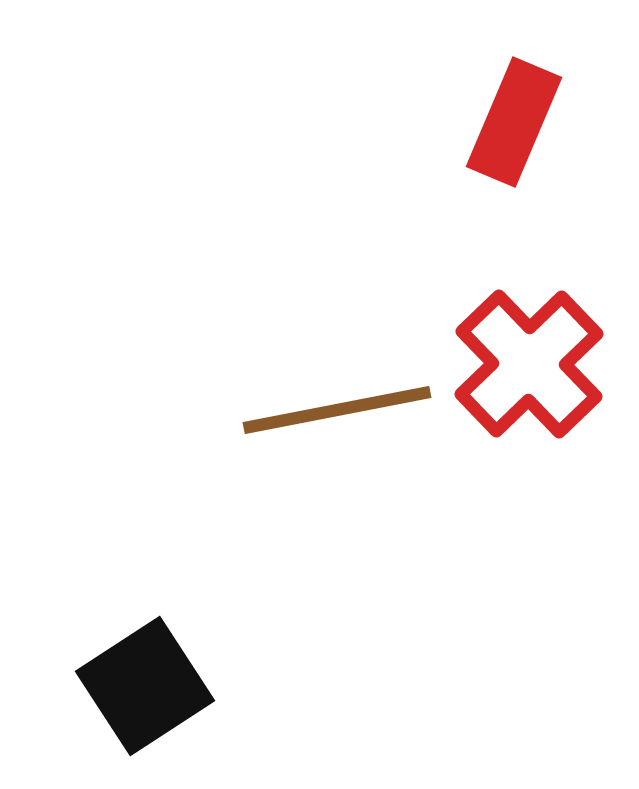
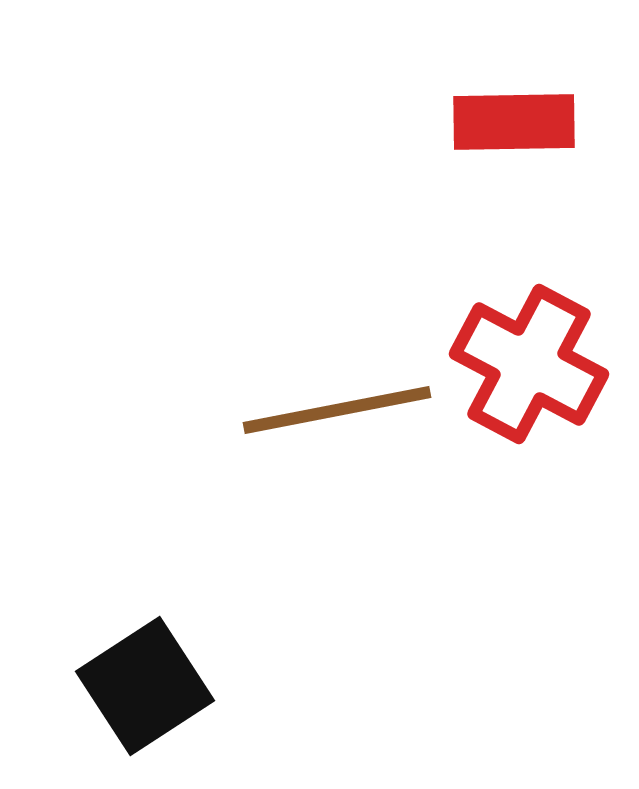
red rectangle: rotated 66 degrees clockwise
red cross: rotated 18 degrees counterclockwise
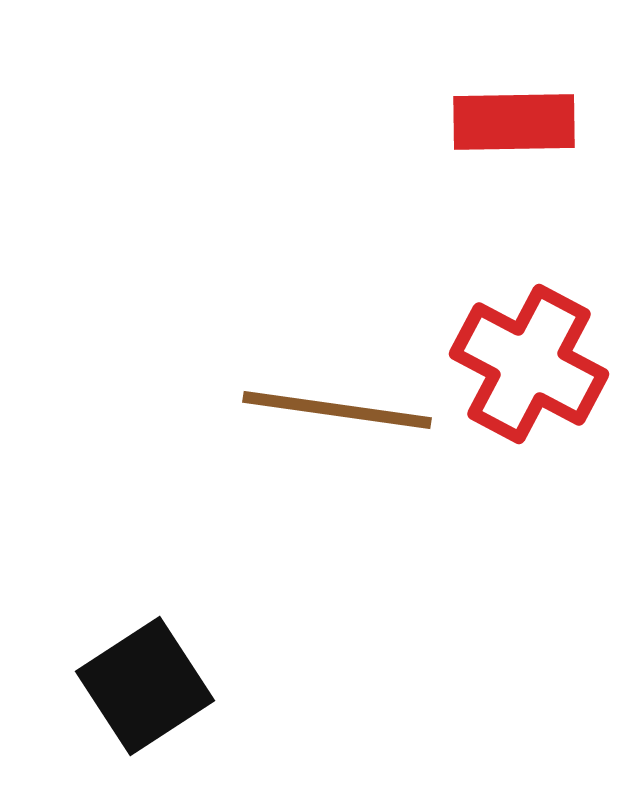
brown line: rotated 19 degrees clockwise
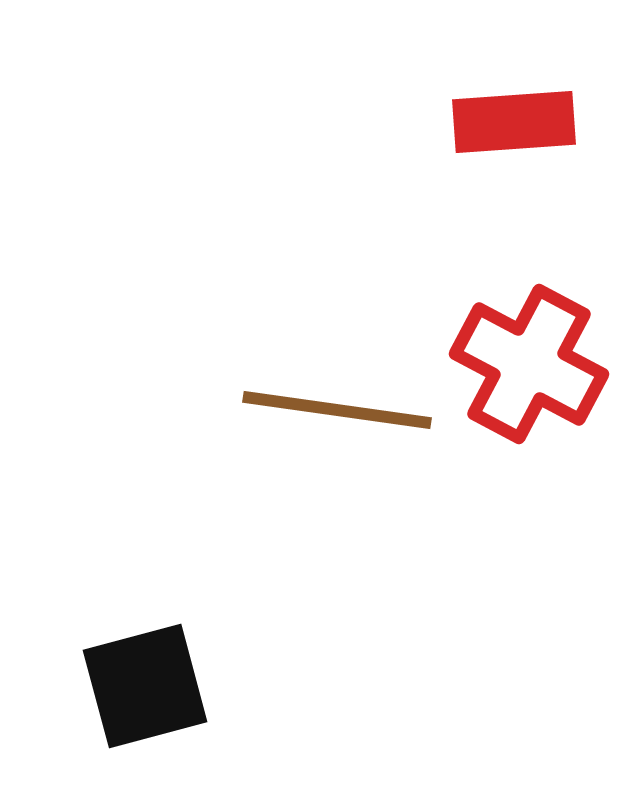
red rectangle: rotated 3 degrees counterclockwise
black square: rotated 18 degrees clockwise
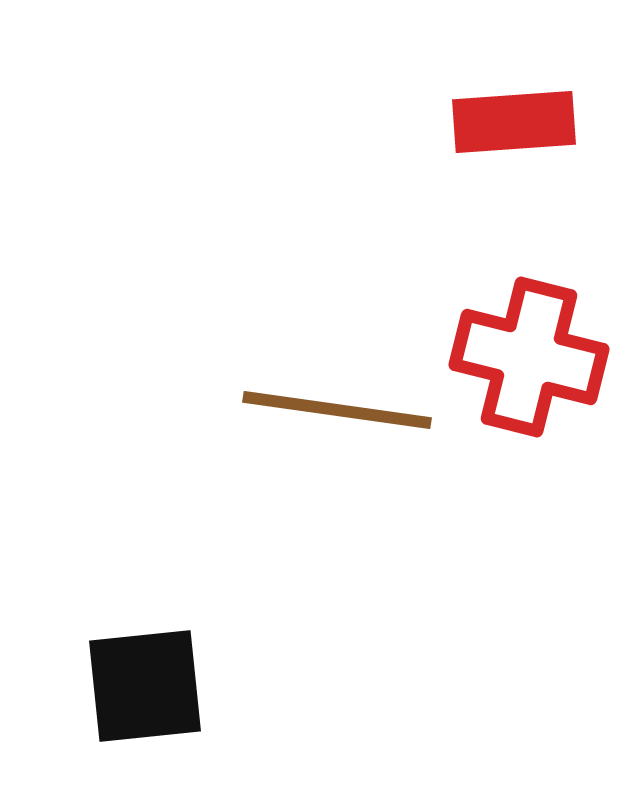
red cross: moved 7 px up; rotated 14 degrees counterclockwise
black square: rotated 9 degrees clockwise
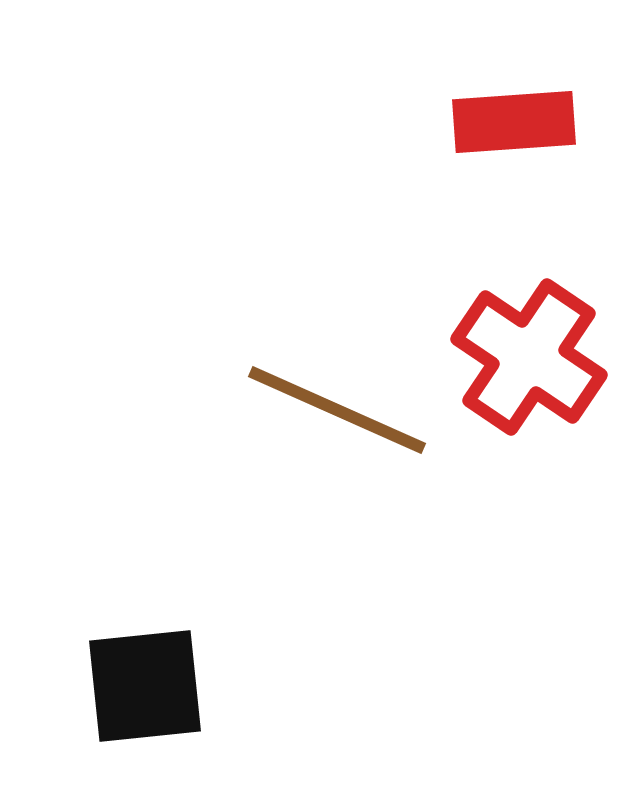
red cross: rotated 20 degrees clockwise
brown line: rotated 16 degrees clockwise
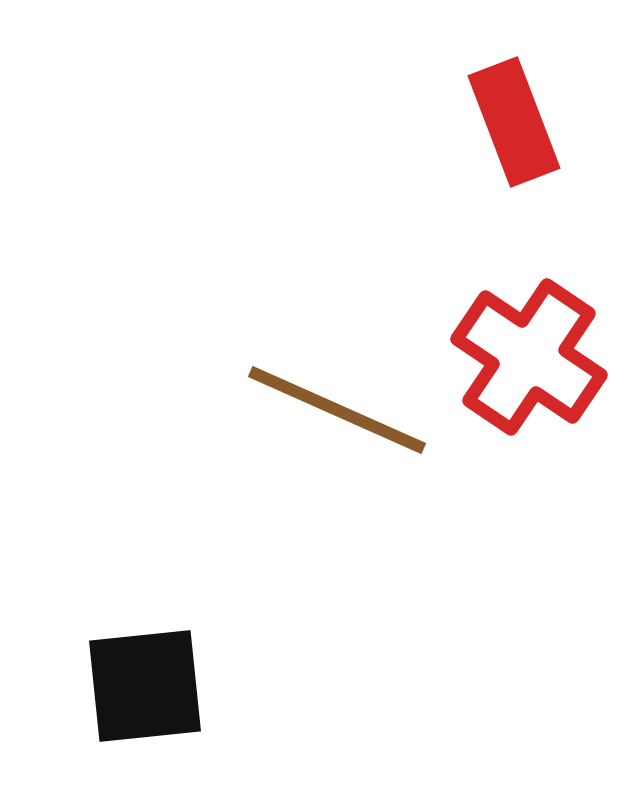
red rectangle: rotated 73 degrees clockwise
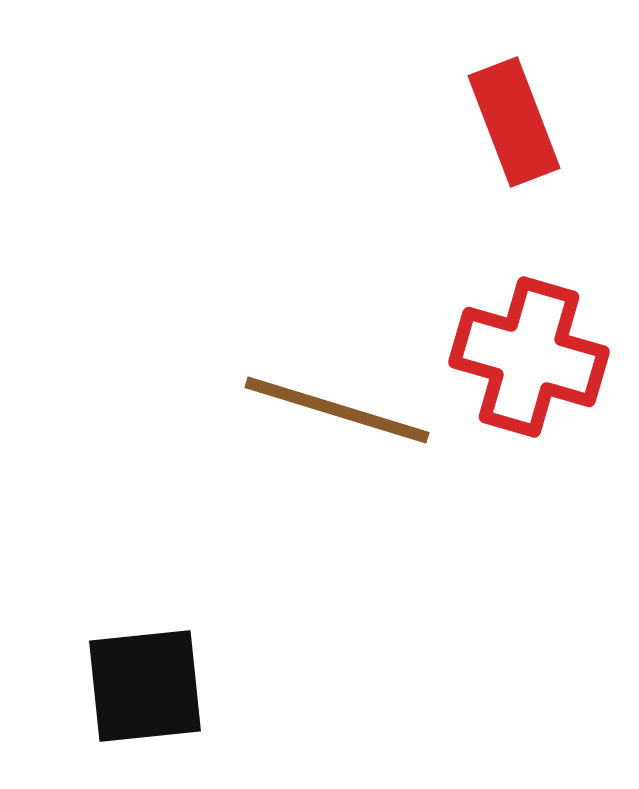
red cross: rotated 18 degrees counterclockwise
brown line: rotated 7 degrees counterclockwise
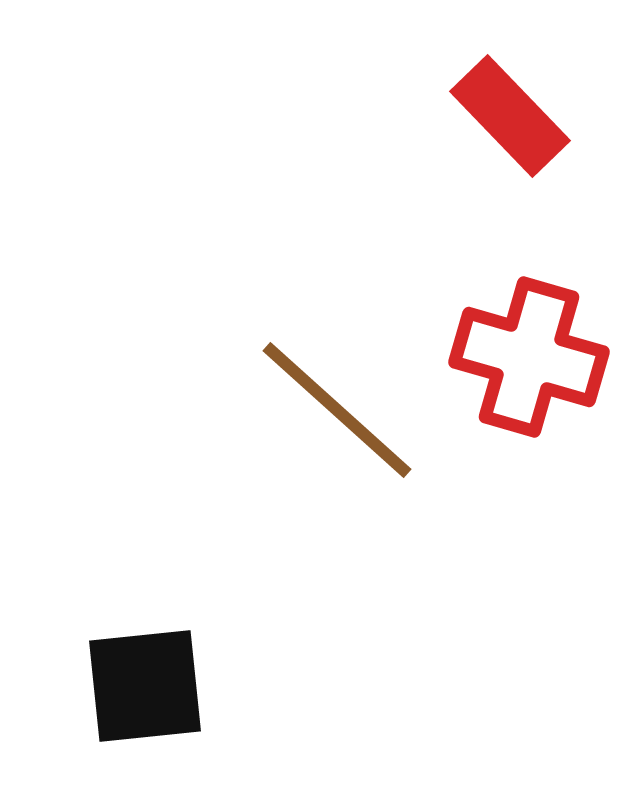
red rectangle: moved 4 px left, 6 px up; rotated 23 degrees counterclockwise
brown line: rotated 25 degrees clockwise
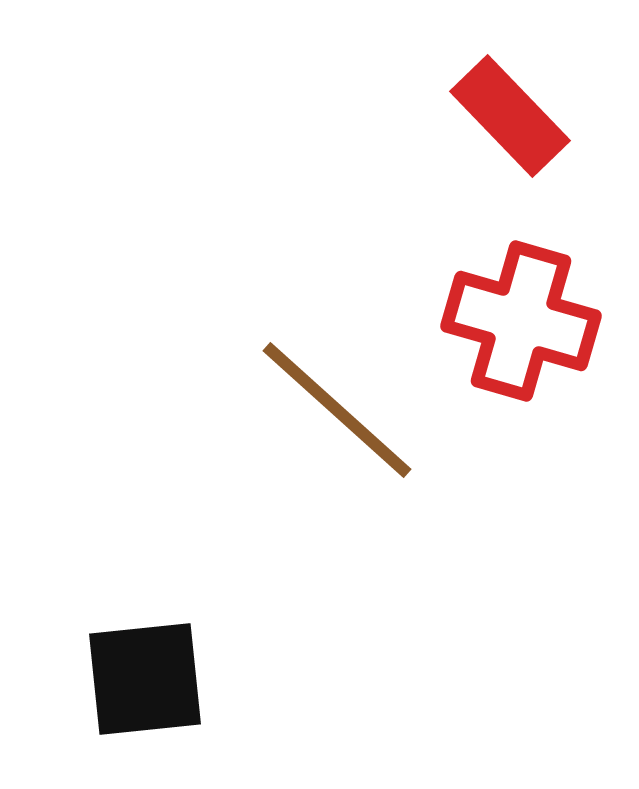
red cross: moved 8 px left, 36 px up
black square: moved 7 px up
